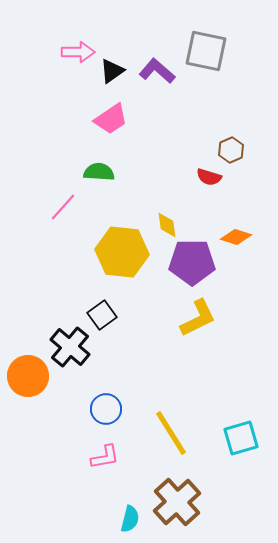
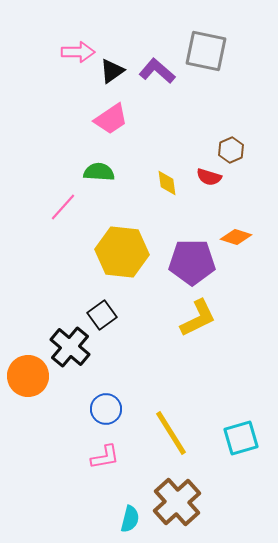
yellow diamond: moved 42 px up
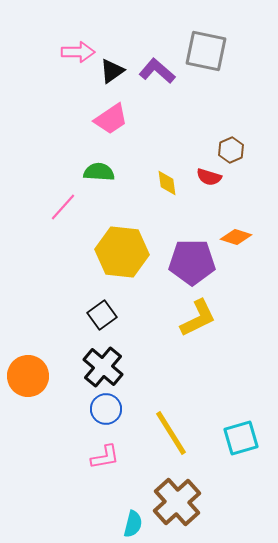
black cross: moved 33 px right, 20 px down
cyan semicircle: moved 3 px right, 5 px down
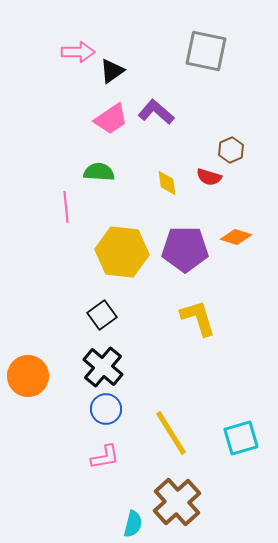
purple L-shape: moved 1 px left, 41 px down
pink line: moved 3 px right; rotated 48 degrees counterclockwise
purple pentagon: moved 7 px left, 13 px up
yellow L-shape: rotated 81 degrees counterclockwise
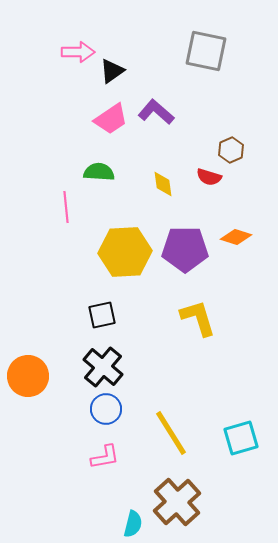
yellow diamond: moved 4 px left, 1 px down
yellow hexagon: moved 3 px right; rotated 9 degrees counterclockwise
black square: rotated 24 degrees clockwise
